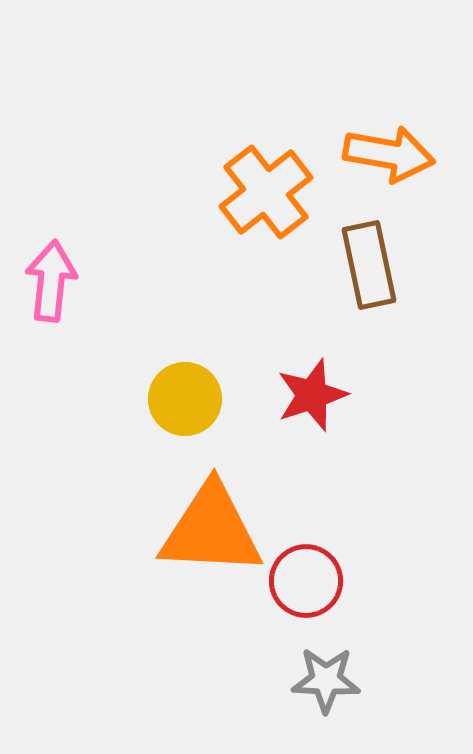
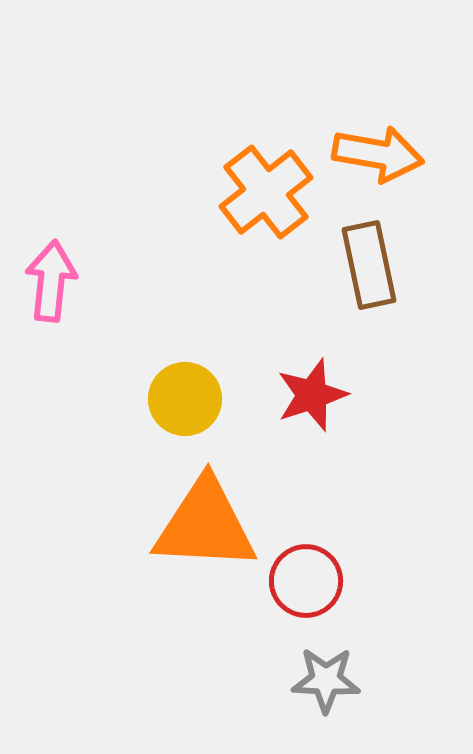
orange arrow: moved 11 px left
orange triangle: moved 6 px left, 5 px up
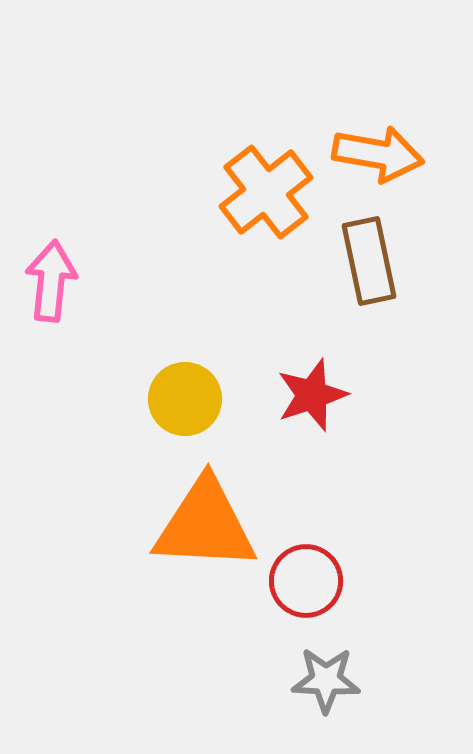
brown rectangle: moved 4 px up
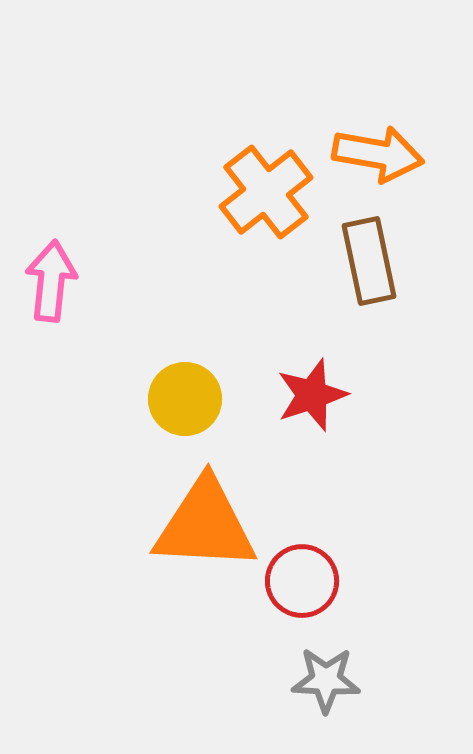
red circle: moved 4 px left
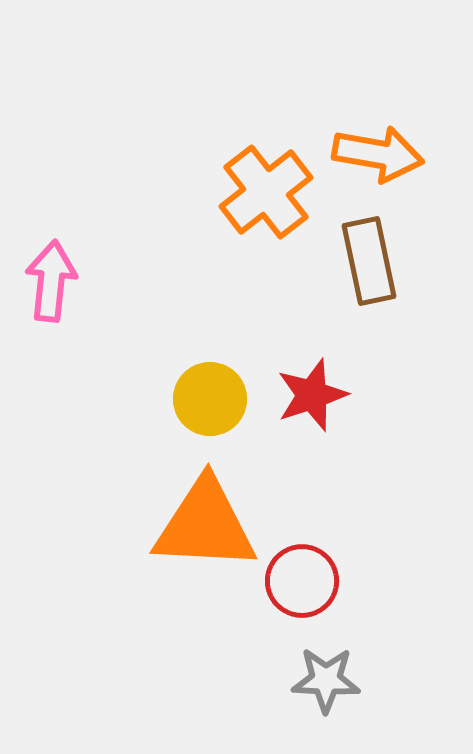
yellow circle: moved 25 px right
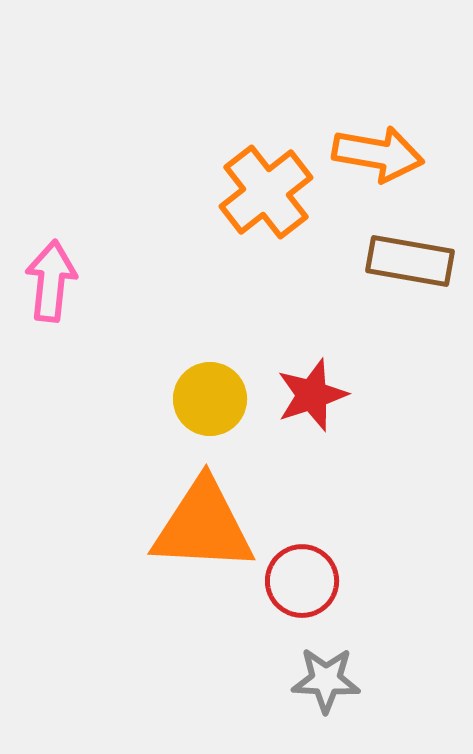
brown rectangle: moved 41 px right; rotated 68 degrees counterclockwise
orange triangle: moved 2 px left, 1 px down
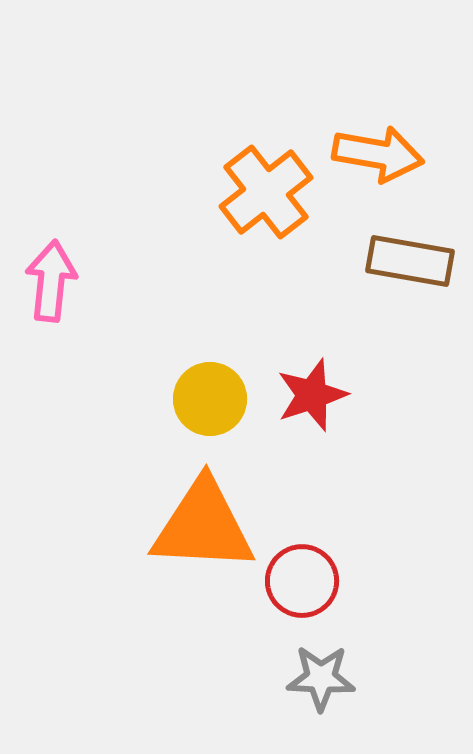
gray star: moved 5 px left, 2 px up
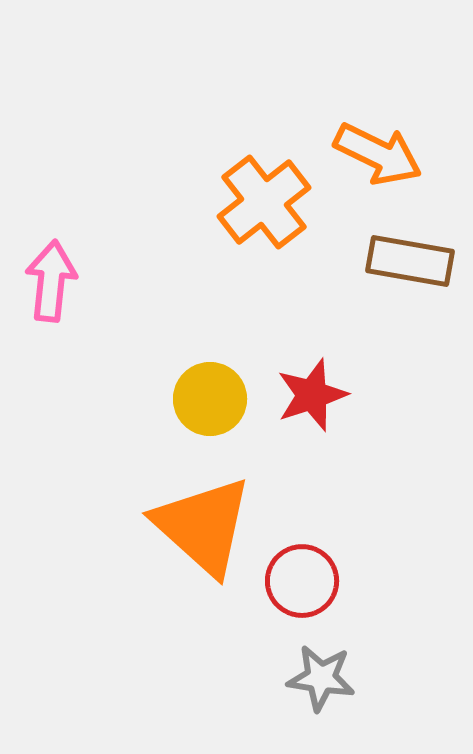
orange arrow: rotated 16 degrees clockwise
orange cross: moved 2 px left, 10 px down
orange triangle: rotated 39 degrees clockwise
gray star: rotated 6 degrees clockwise
